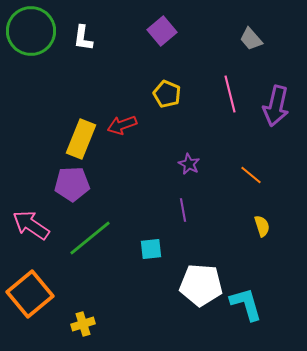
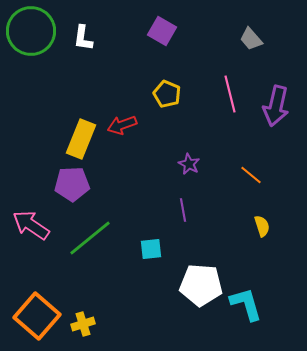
purple square: rotated 20 degrees counterclockwise
orange square: moved 7 px right, 22 px down; rotated 9 degrees counterclockwise
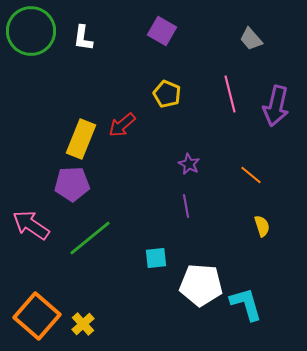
red arrow: rotated 20 degrees counterclockwise
purple line: moved 3 px right, 4 px up
cyan square: moved 5 px right, 9 px down
yellow cross: rotated 25 degrees counterclockwise
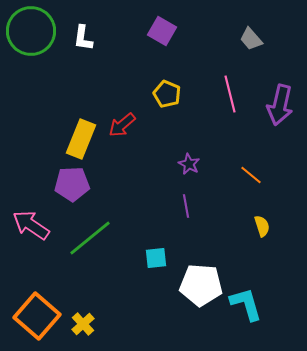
purple arrow: moved 4 px right, 1 px up
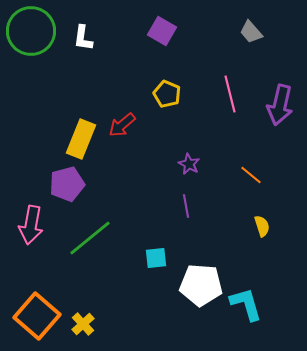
gray trapezoid: moved 7 px up
purple pentagon: moved 5 px left; rotated 12 degrees counterclockwise
pink arrow: rotated 114 degrees counterclockwise
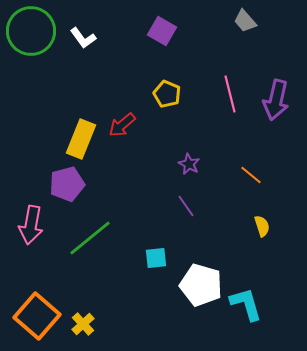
gray trapezoid: moved 6 px left, 11 px up
white L-shape: rotated 44 degrees counterclockwise
purple arrow: moved 4 px left, 5 px up
purple line: rotated 25 degrees counterclockwise
white pentagon: rotated 12 degrees clockwise
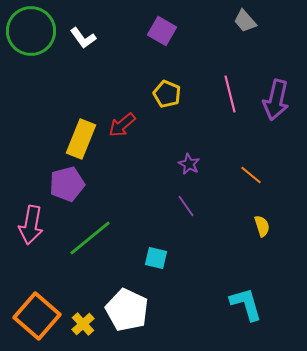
cyan square: rotated 20 degrees clockwise
white pentagon: moved 74 px left, 25 px down; rotated 9 degrees clockwise
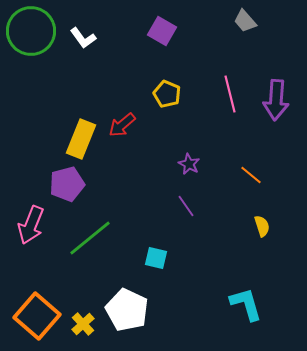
purple arrow: rotated 9 degrees counterclockwise
pink arrow: rotated 12 degrees clockwise
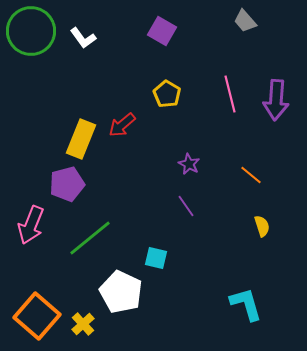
yellow pentagon: rotated 8 degrees clockwise
white pentagon: moved 6 px left, 18 px up
